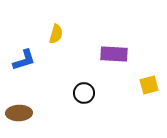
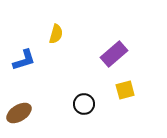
purple rectangle: rotated 44 degrees counterclockwise
yellow square: moved 24 px left, 5 px down
black circle: moved 11 px down
brown ellipse: rotated 30 degrees counterclockwise
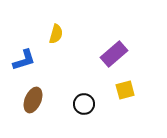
brown ellipse: moved 14 px right, 13 px up; rotated 35 degrees counterclockwise
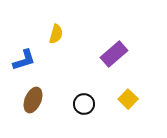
yellow square: moved 3 px right, 9 px down; rotated 30 degrees counterclockwise
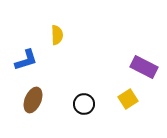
yellow semicircle: moved 1 px right, 1 px down; rotated 18 degrees counterclockwise
purple rectangle: moved 30 px right, 13 px down; rotated 68 degrees clockwise
blue L-shape: moved 2 px right
yellow square: rotated 12 degrees clockwise
